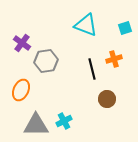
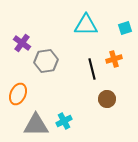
cyan triangle: rotated 20 degrees counterclockwise
orange ellipse: moved 3 px left, 4 px down
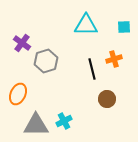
cyan square: moved 1 px left, 1 px up; rotated 16 degrees clockwise
gray hexagon: rotated 10 degrees counterclockwise
